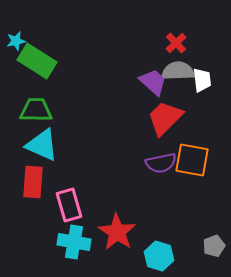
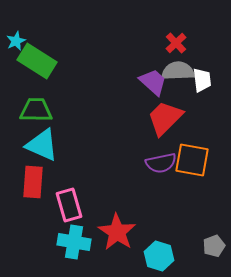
cyan star: rotated 12 degrees counterclockwise
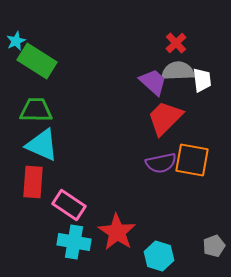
pink rectangle: rotated 40 degrees counterclockwise
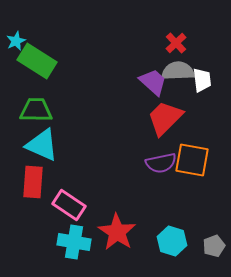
cyan hexagon: moved 13 px right, 15 px up
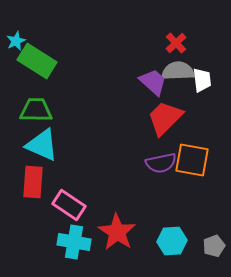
cyan hexagon: rotated 20 degrees counterclockwise
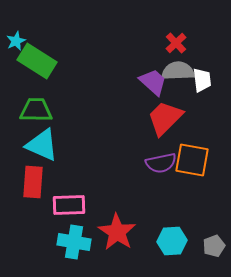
pink rectangle: rotated 36 degrees counterclockwise
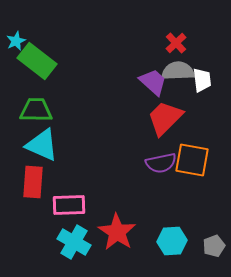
green rectangle: rotated 6 degrees clockwise
cyan cross: rotated 20 degrees clockwise
